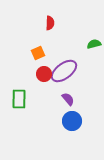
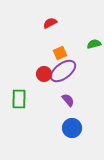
red semicircle: rotated 120 degrees counterclockwise
orange square: moved 22 px right
purple ellipse: moved 1 px left
purple semicircle: moved 1 px down
blue circle: moved 7 px down
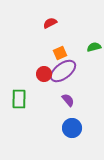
green semicircle: moved 3 px down
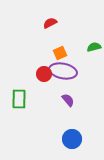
purple ellipse: rotated 48 degrees clockwise
blue circle: moved 11 px down
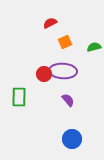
orange square: moved 5 px right, 11 px up
purple ellipse: rotated 8 degrees counterclockwise
green rectangle: moved 2 px up
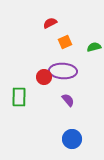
red circle: moved 3 px down
